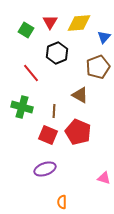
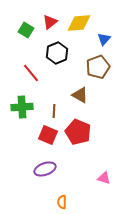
red triangle: rotated 21 degrees clockwise
blue triangle: moved 2 px down
green cross: rotated 20 degrees counterclockwise
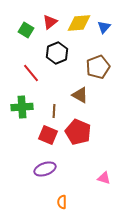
blue triangle: moved 12 px up
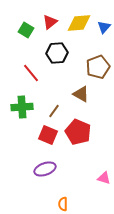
black hexagon: rotated 20 degrees clockwise
brown triangle: moved 1 px right, 1 px up
brown line: rotated 32 degrees clockwise
orange semicircle: moved 1 px right, 2 px down
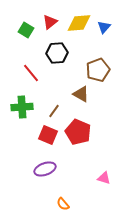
brown pentagon: moved 3 px down
orange semicircle: rotated 40 degrees counterclockwise
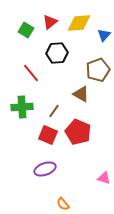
blue triangle: moved 8 px down
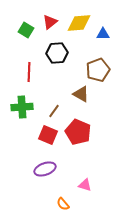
blue triangle: moved 1 px left, 1 px up; rotated 48 degrees clockwise
red line: moved 2 px left, 1 px up; rotated 42 degrees clockwise
pink triangle: moved 19 px left, 7 px down
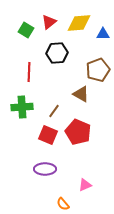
red triangle: moved 1 px left
purple ellipse: rotated 20 degrees clockwise
pink triangle: rotated 40 degrees counterclockwise
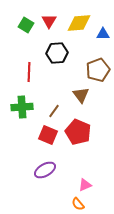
red triangle: moved 1 px up; rotated 21 degrees counterclockwise
green square: moved 5 px up
brown triangle: moved 1 px down; rotated 24 degrees clockwise
purple ellipse: moved 1 px down; rotated 30 degrees counterclockwise
orange semicircle: moved 15 px right
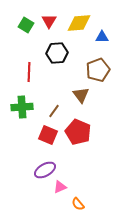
blue triangle: moved 1 px left, 3 px down
pink triangle: moved 25 px left, 2 px down
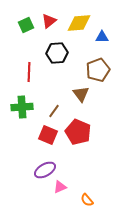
red triangle: rotated 21 degrees clockwise
green square: rotated 35 degrees clockwise
brown triangle: moved 1 px up
orange semicircle: moved 9 px right, 4 px up
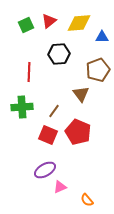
black hexagon: moved 2 px right, 1 px down
